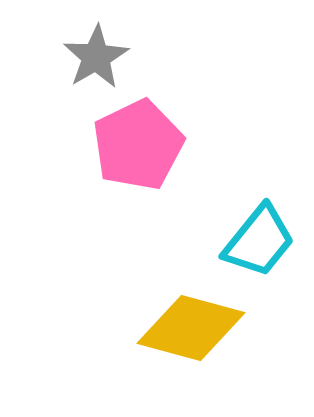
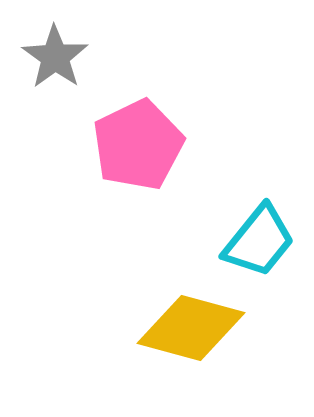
gray star: moved 41 px left; rotated 6 degrees counterclockwise
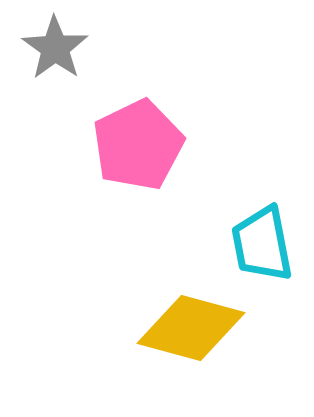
gray star: moved 9 px up
cyan trapezoid: moved 3 px right, 3 px down; rotated 130 degrees clockwise
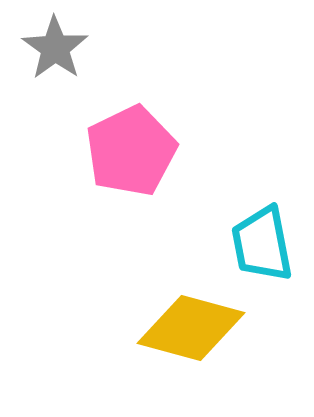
pink pentagon: moved 7 px left, 6 px down
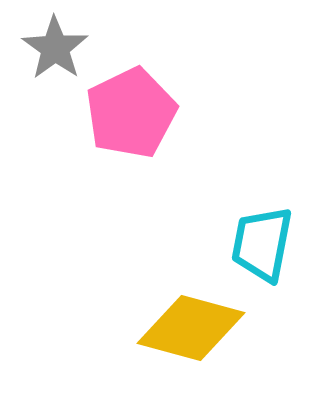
pink pentagon: moved 38 px up
cyan trapezoid: rotated 22 degrees clockwise
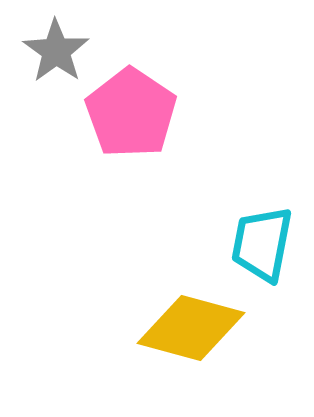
gray star: moved 1 px right, 3 px down
pink pentagon: rotated 12 degrees counterclockwise
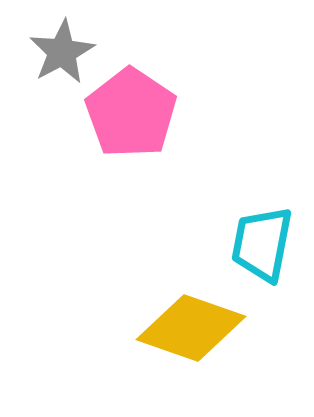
gray star: moved 6 px right, 1 px down; rotated 8 degrees clockwise
yellow diamond: rotated 4 degrees clockwise
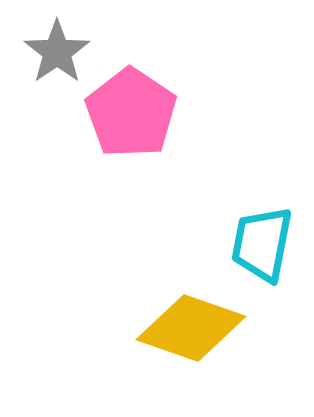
gray star: moved 5 px left; rotated 6 degrees counterclockwise
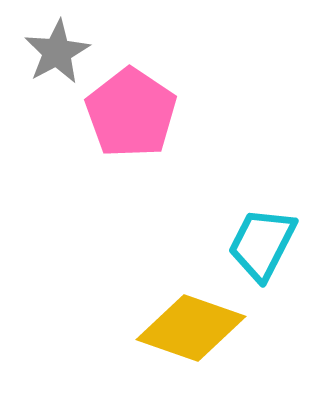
gray star: rotated 6 degrees clockwise
cyan trapezoid: rotated 16 degrees clockwise
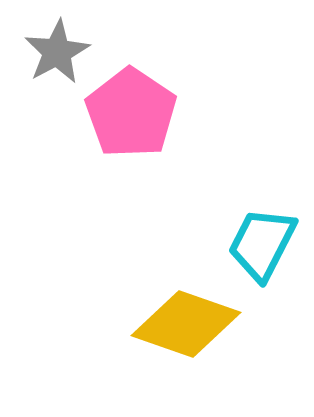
yellow diamond: moved 5 px left, 4 px up
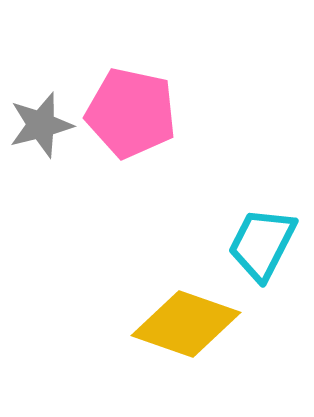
gray star: moved 16 px left, 73 px down; rotated 14 degrees clockwise
pink pentagon: rotated 22 degrees counterclockwise
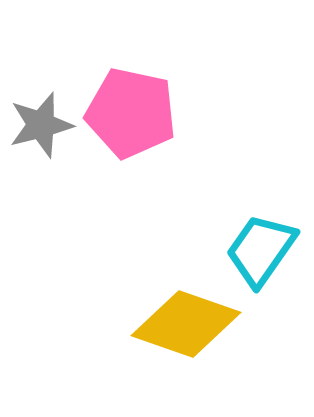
cyan trapezoid: moved 1 px left, 6 px down; rotated 8 degrees clockwise
